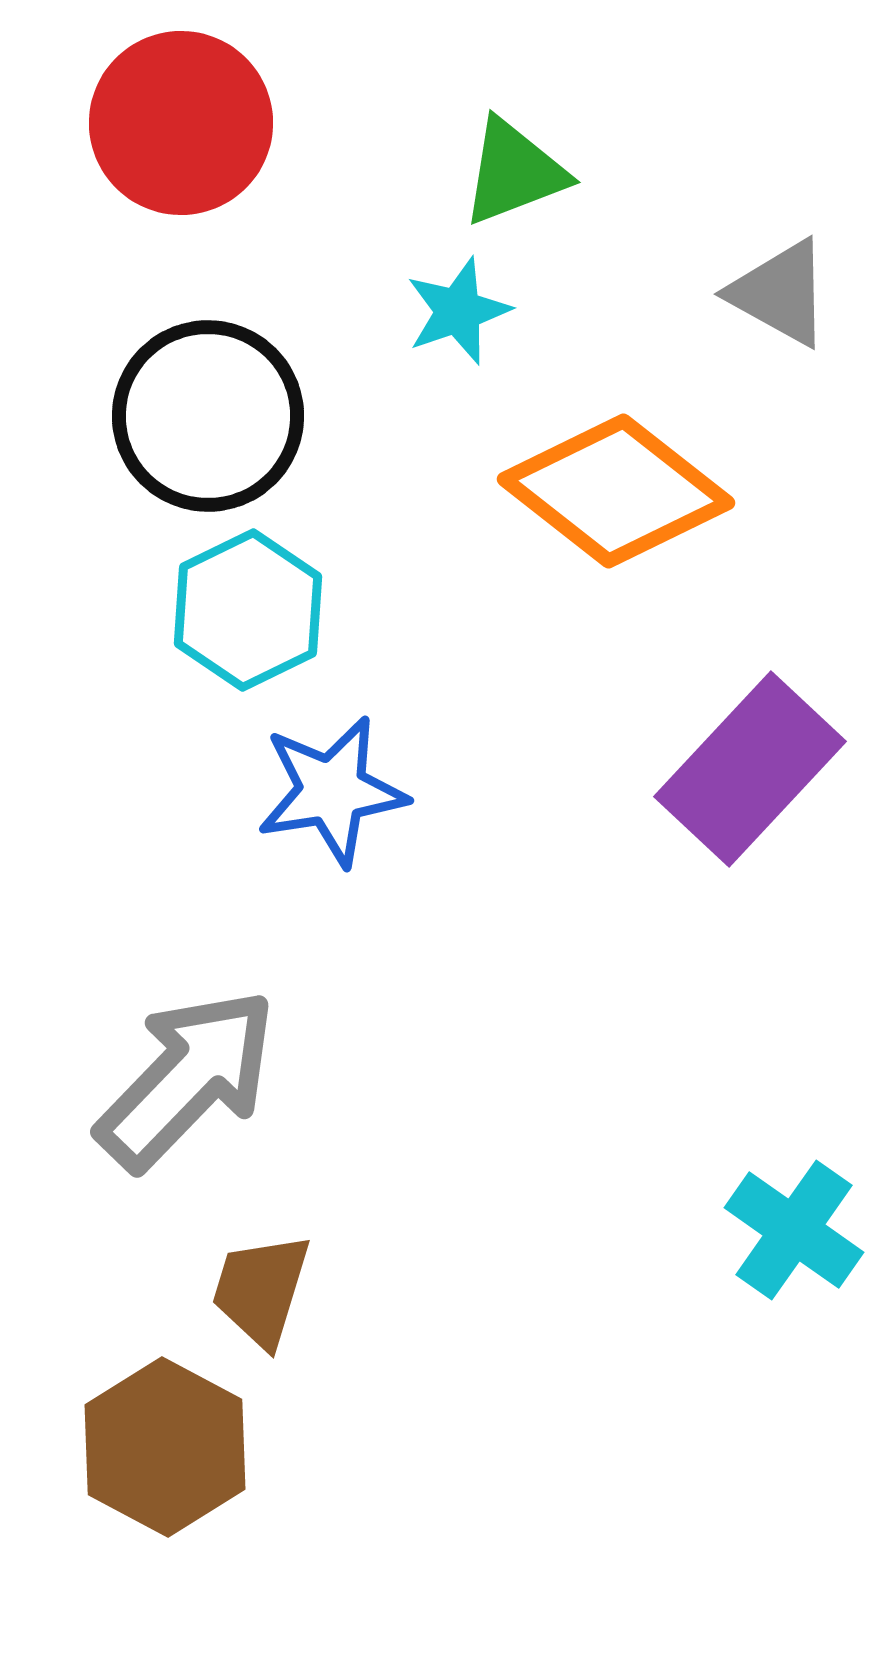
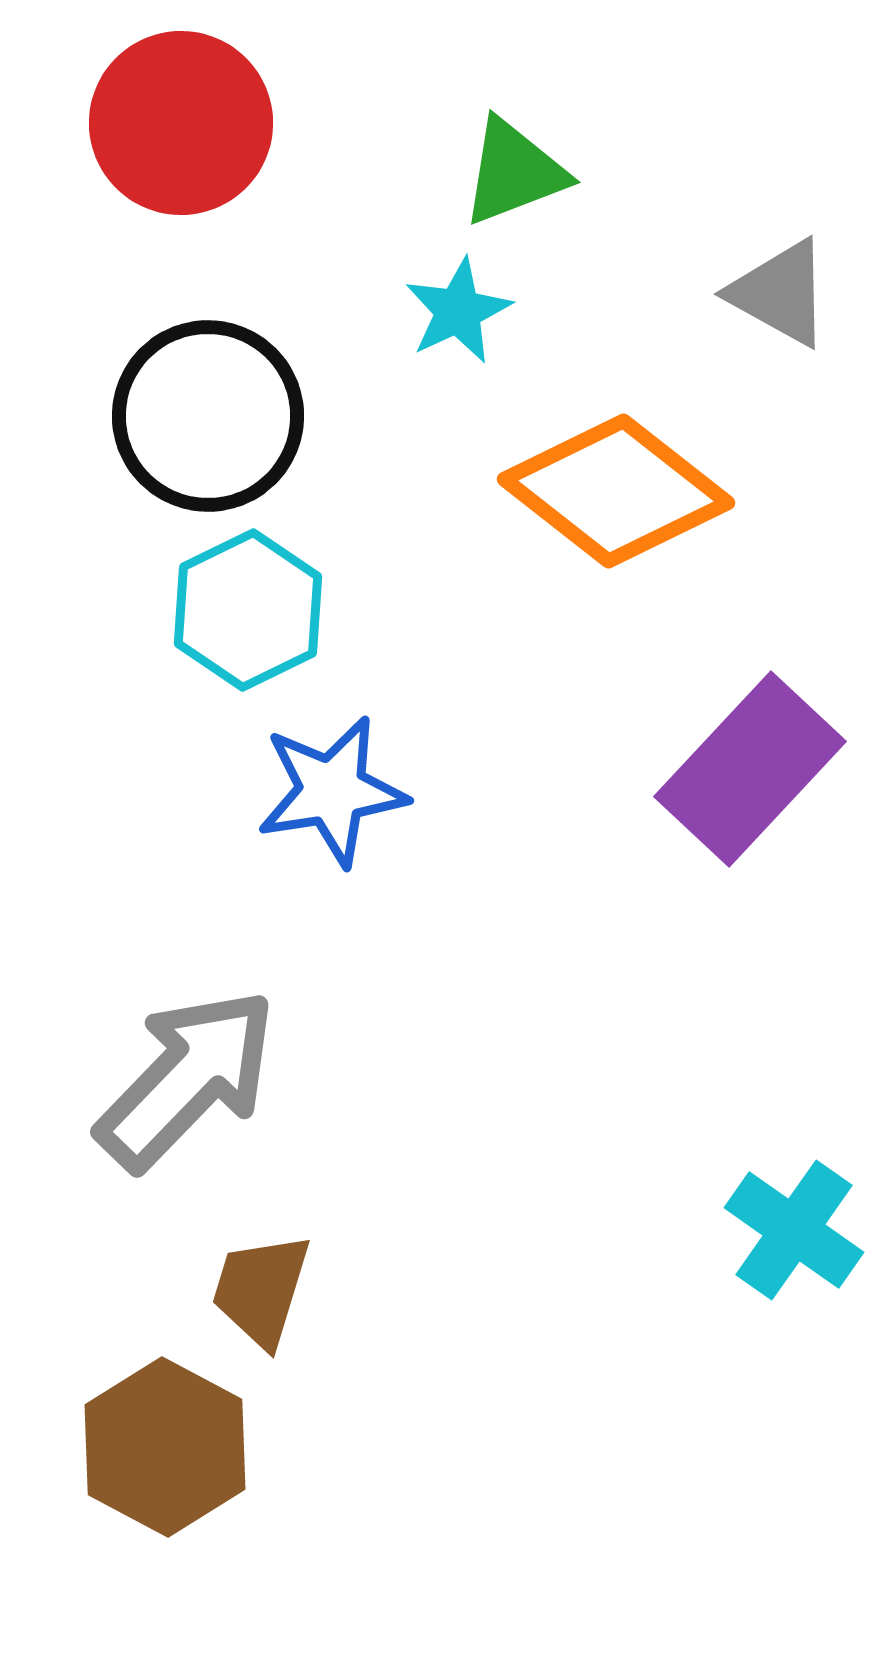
cyan star: rotated 6 degrees counterclockwise
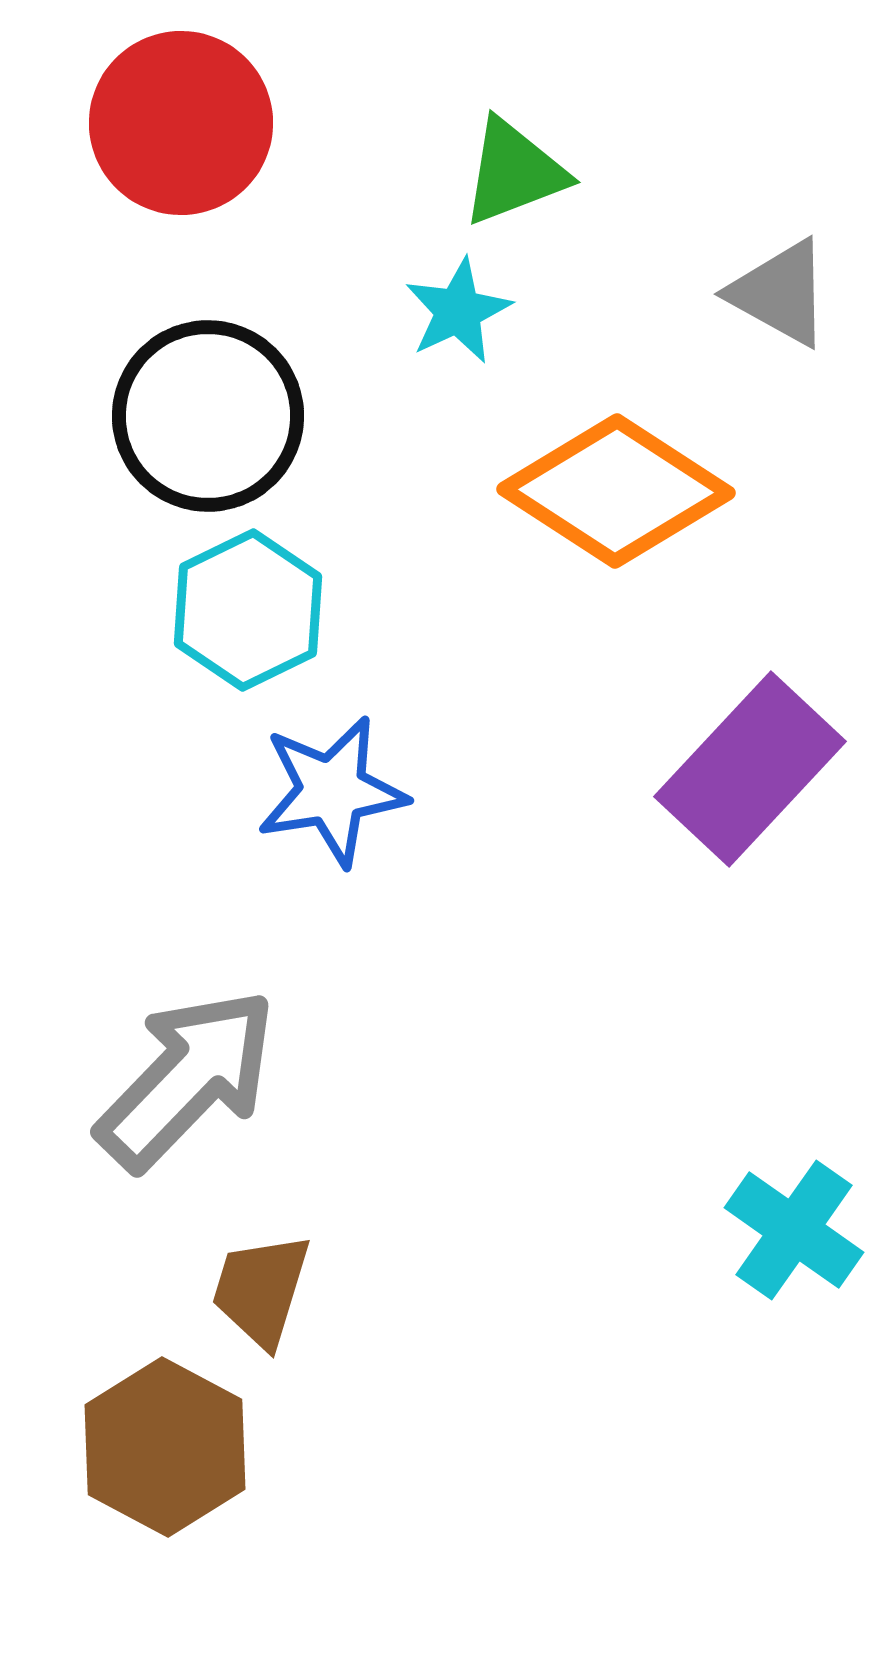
orange diamond: rotated 5 degrees counterclockwise
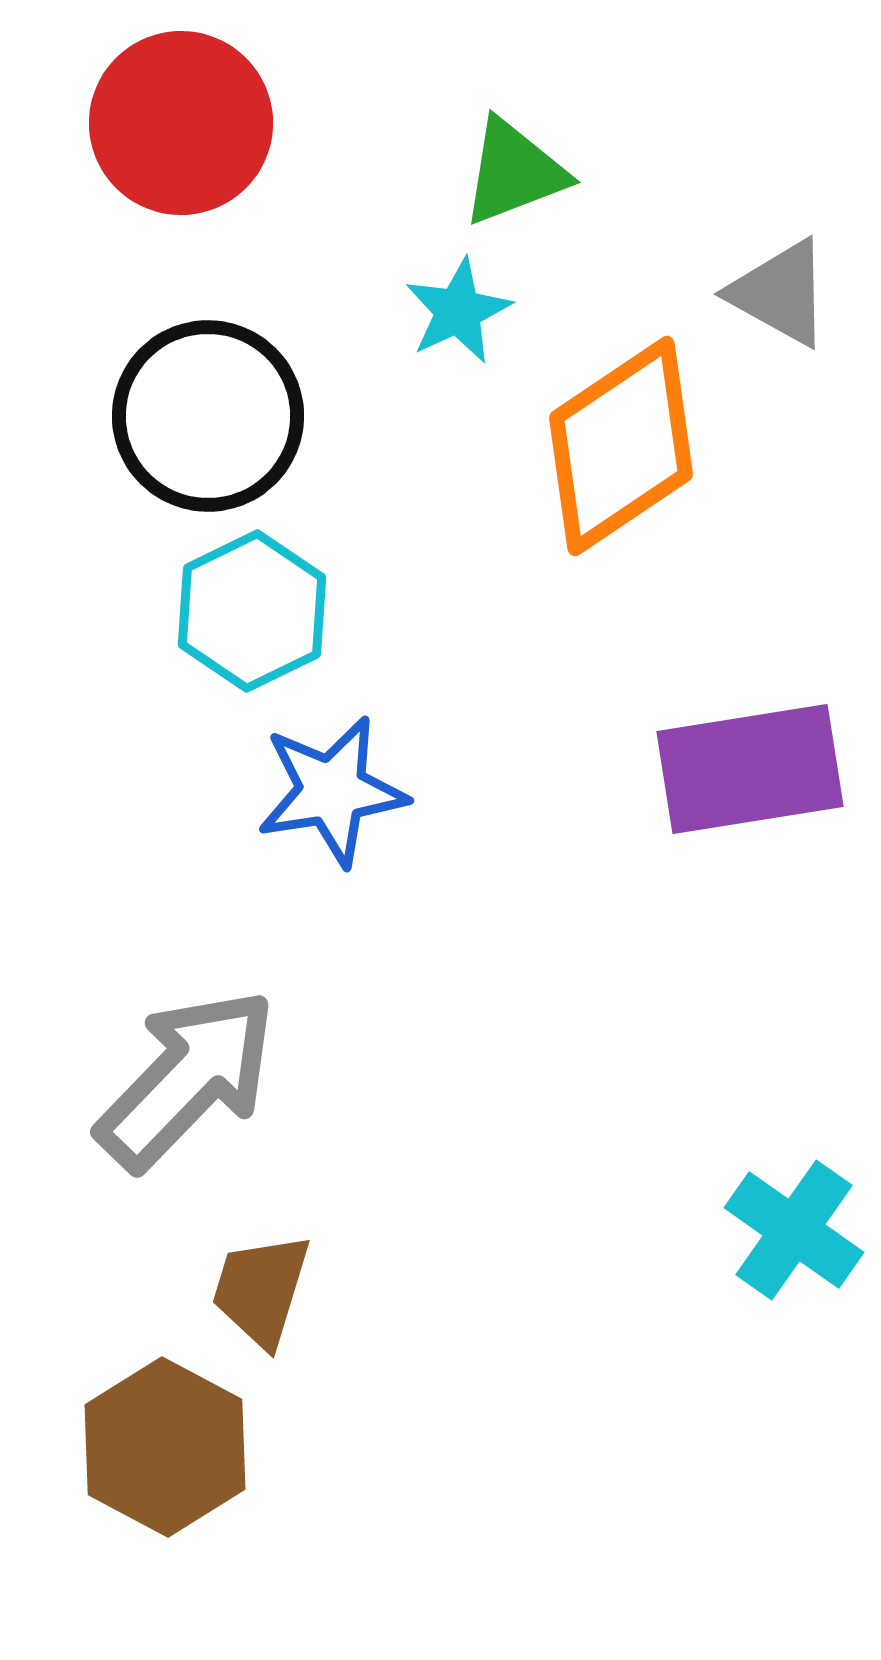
orange diamond: moved 5 px right, 45 px up; rotated 67 degrees counterclockwise
cyan hexagon: moved 4 px right, 1 px down
purple rectangle: rotated 38 degrees clockwise
